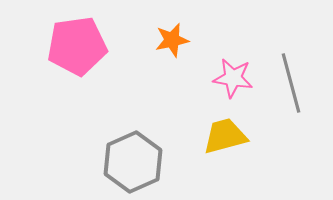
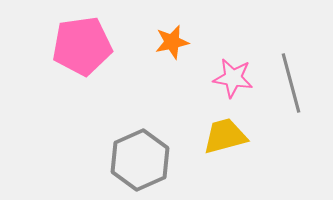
orange star: moved 2 px down
pink pentagon: moved 5 px right
gray hexagon: moved 7 px right, 2 px up
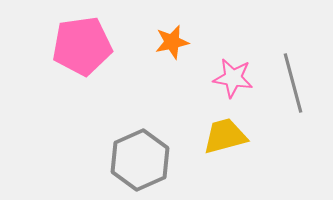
gray line: moved 2 px right
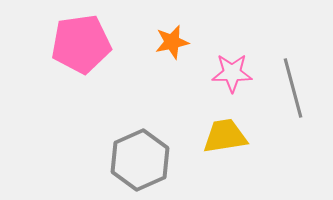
pink pentagon: moved 1 px left, 2 px up
pink star: moved 1 px left, 5 px up; rotated 9 degrees counterclockwise
gray line: moved 5 px down
yellow trapezoid: rotated 6 degrees clockwise
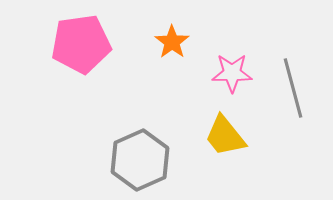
orange star: rotated 24 degrees counterclockwise
yellow trapezoid: rotated 120 degrees counterclockwise
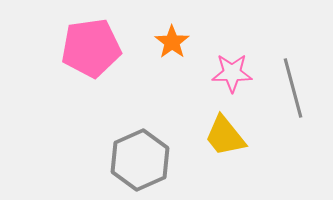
pink pentagon: moved 10 px right, 4 px down
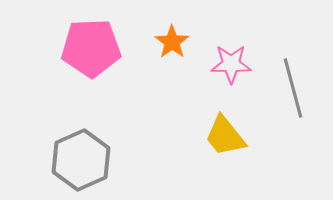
pink pentagon: rotated 6 degrees clockwise
pink star: moved 1 px left, 9 px up
gray hexagon: moved 59 px left
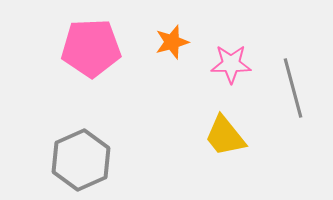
orange star: rotated 20 degrees clockwise
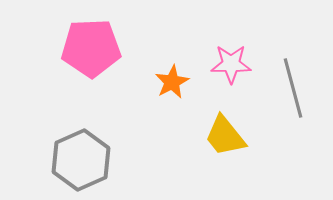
orange star: moved 40 px down; rotated 12 degrees counterclockwise
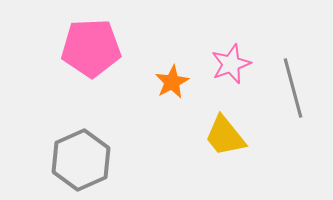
pink star: rotated 21 degrees counterclockwise
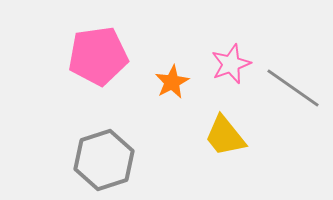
pink pentagon: moved 7 px right, 8 px down; rotated 6 degrees counterclockwise
gray line: rotated 40 degrees counterclockwise
gray hexagon: moved 23 px right; rotated 6 degrees clockwise
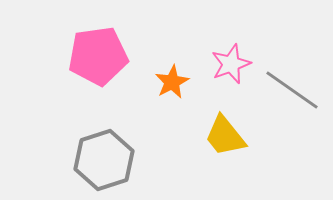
gray line: moved 1 px left, 2 px down
